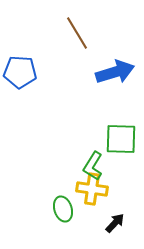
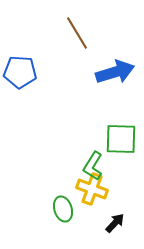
yellow cross: rotated 12 degrees clockwise
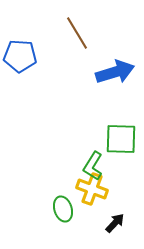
blue pentagon: moved 16 px up
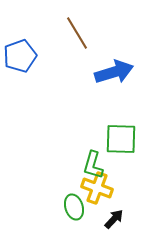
blue pentagon: rotated 24 degrees counterclockwise
blue arrow: moved 1 px left
green L-shape: moved 1 px up; rotated 16 degrees counterclockwise
yellow cross: moved 5 px right, 1 px up
green ellipse: moved 11 px right, 2 px up
black arrow: moved 1 px left, 4 px up
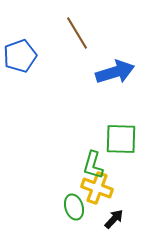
blue arrow: moved 1 px right
